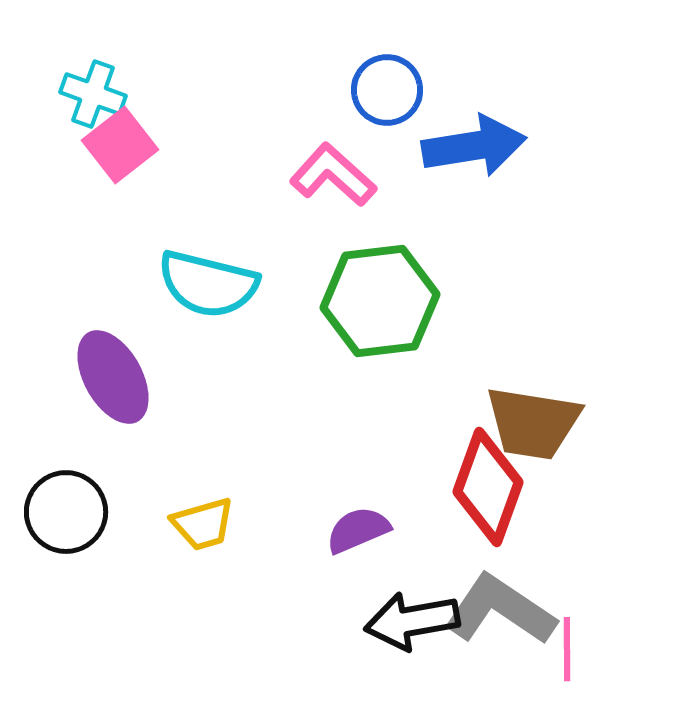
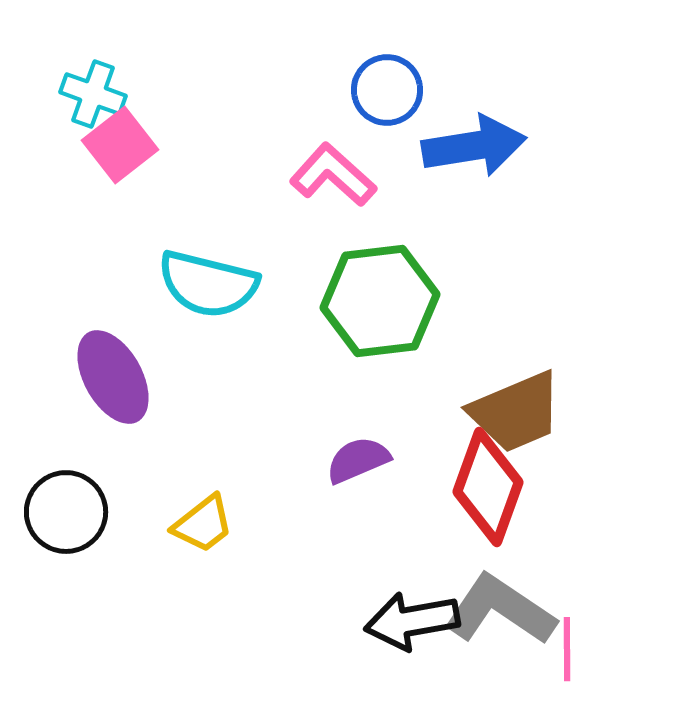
brown trapezoid: moved 17 px left, 11 px up; rotated 32 degrees counterclockwise
yellow trapezoid: rotated 22 degrees counterclockwise
purple semicircle: moved 70 px up
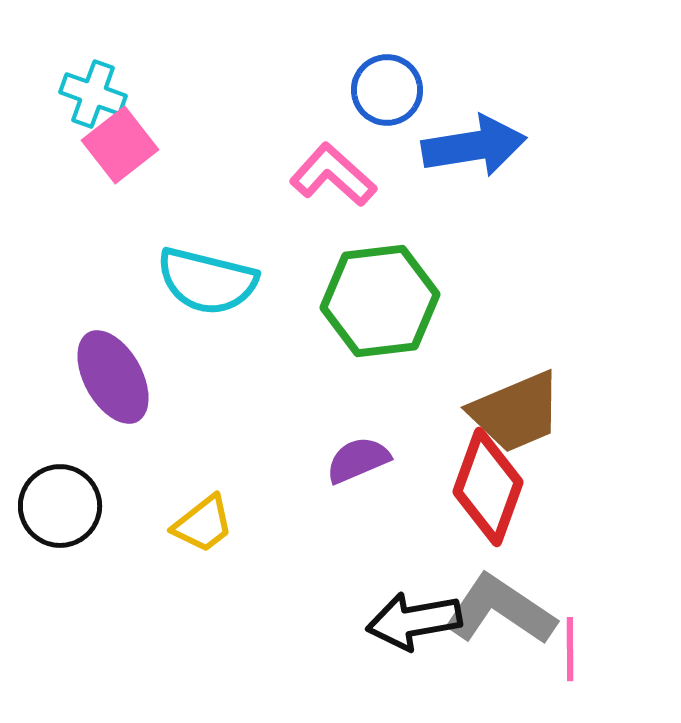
cyan semicircle: moved 1 px left, 3 px up
black circle: moved 6 px left, 6 px up
black arrow: moved 2 px right
pink line: moved 3 px right
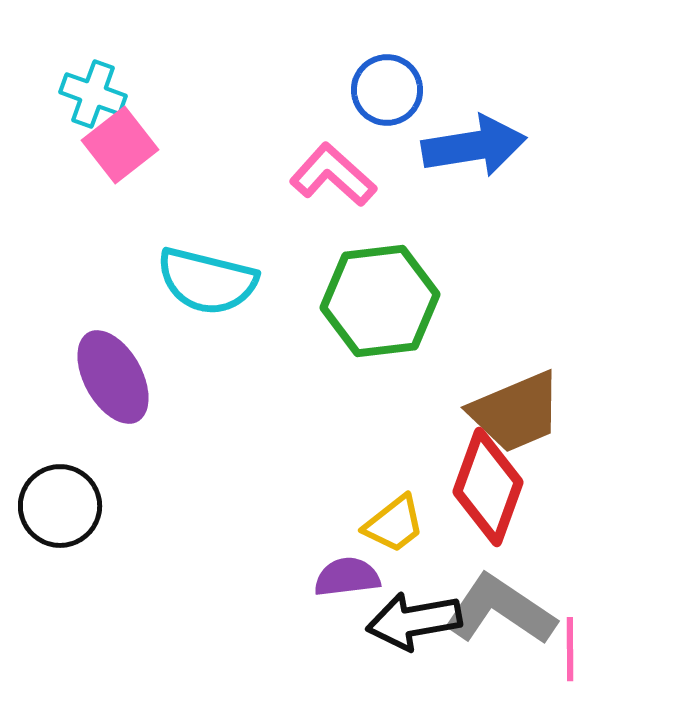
purple semicircle: moved 11 px left, 117 px down; rotated 16 degrees clockwise
yellow trapezoid: moved 191 px right
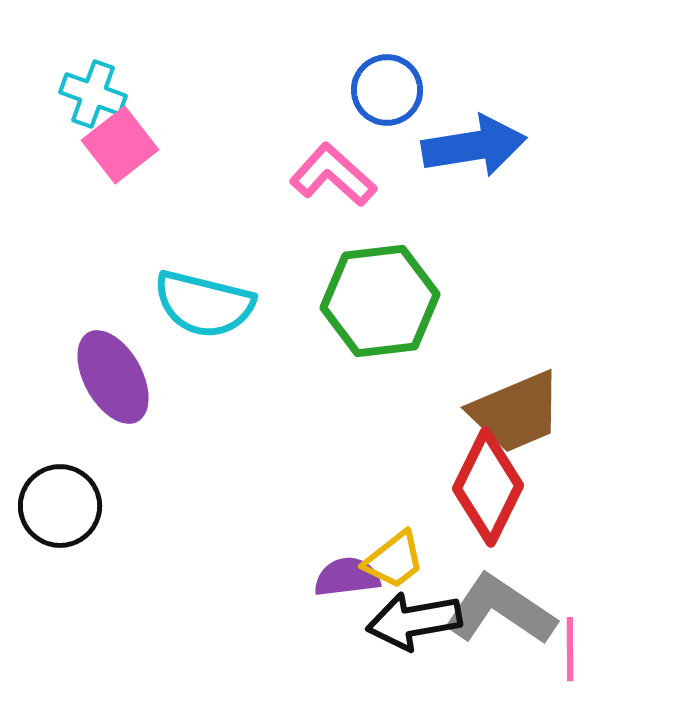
cyan semicircle: moved 3 px left, 23 px down
red diamond: rotated 6 degrees clockwise
yellow trapezoid: moved 36 px down
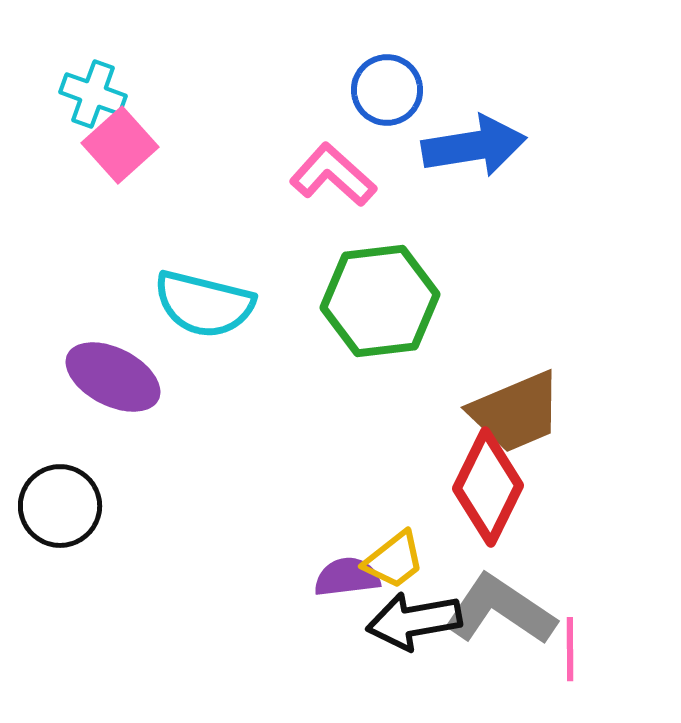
pink square: rotated 4 degrees counterclockwise
purple ellipse: rotated 34 degrees counterclockwise
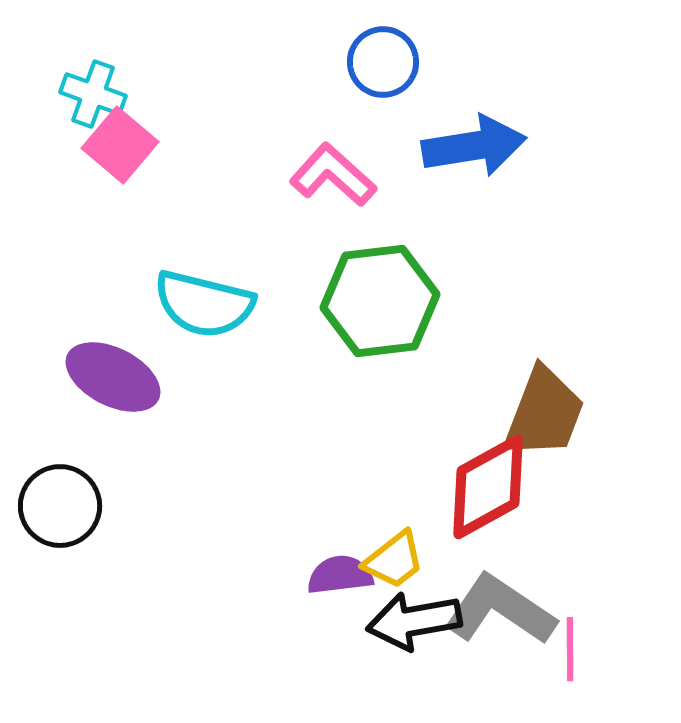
blue circle: moved 4 px left, 28 px up
pink square: rotated 8 degrees counterclockwise
brown trapezoid: moved 28 px right, 1 px down; rotated 46 degrees counterclockwise
red diamond: rotated 35 degrees clockwise
purple semicircle: moved 7 px left, 2 px up
